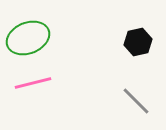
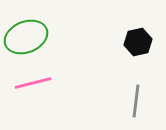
green ellipse: moved 2 px left, 1 px up
gray line: rotated 52 degrees clockwise
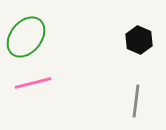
green ellipse: rotated 30 degrees counterclockwise
black hexagon: moved 1 px right, 2 px up; rotated 24 degrees counterclockwise
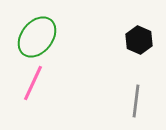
green ellipse: moved 11 px right
pink line: rotated 51 degrees counterclockwise
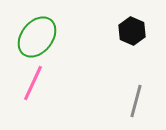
black hexagon: moved 7 px left, 9 px up
gray line: rotated 8 degrees clockwise
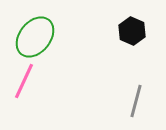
green ellipse: moved 2 px left
pink line: moved 9 px left, 2 px up
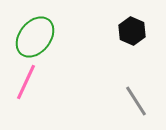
pink line: moved 2 px right, 1 px down
gray line: rotated 48 degrees counterclockwise
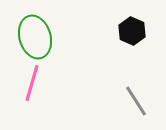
green ellipse: rotated 54 degrees counterclockwise
pink line: moved 6 px right, 1 px down; rotated 9 degrees counterclockwise
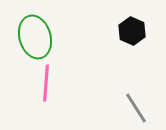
pink line: moved 14 px right; rotated 12 degrees counterclockwise
gray line: moved 7 px down
